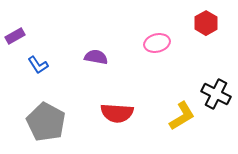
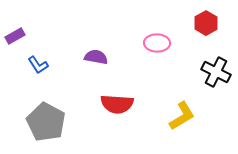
pink ellipse: rotated 15 degrees clockwise
black cross: moved 22 px up
red semicircle: moved 9 px up
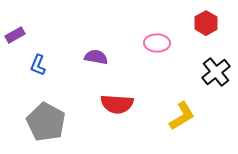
purple rectangle: moved 1 px up
blue L-shape: rotated 55 degrees clockwise
black cross: rotated 24 degrees clockwise
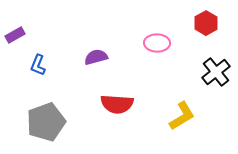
purple semicircle: rotated 25 degrees counterclockwise
gray pentagon: rotated 24 degrees clockwise
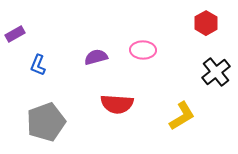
purple rectangle: moved 1 px up
pink ellipse: moved 14 px left, 7 px down
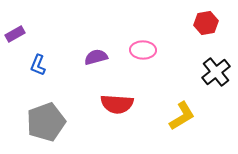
red hexagon: rotated 20 degrees clockwise
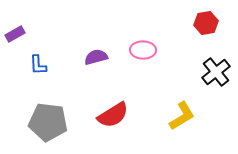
blue L-shape: rotated 25 degrees counterclockwise
red semicircle: moved 4 px left, 11 px down; rotated 36 degrees counterclockwise
gray pentagon: moved 2 px right; rotated 27 degrees clockwise
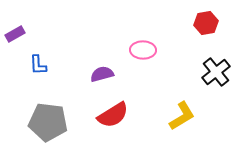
purple semicircle: moved 6 px right, 17 px down
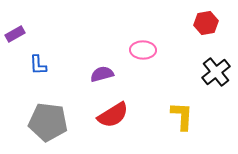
yellow L-shape: rotated 56 degrees counterclockwise
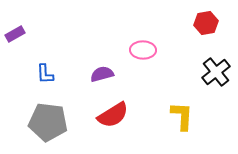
blue L-shape: moved 7 px right, 9 px down
